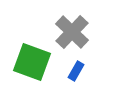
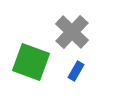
green square: moved 1 px left
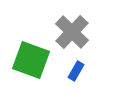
green square: moved 2 px up
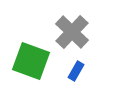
green square: moved 1 px down
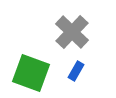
green square: moved 12 px down
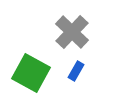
green square: rotated 9 degrees clockwise
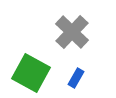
blue rectangle: moved 7 px down
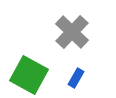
green square: moved 2 px left, 2 px down
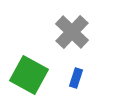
blue rectangle: rotated 12 degrees counterclockwise
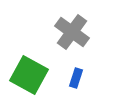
gray cross: rotated 8 degrees counterclockwise
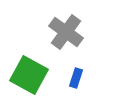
gray cross: moved 6 px left
